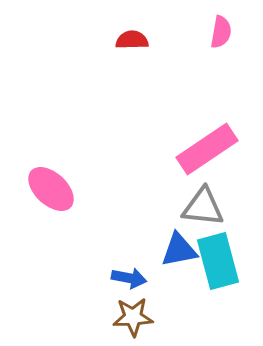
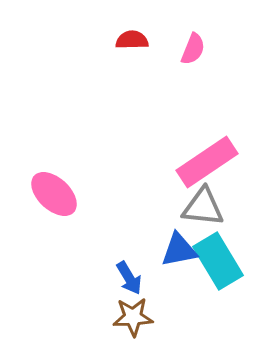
pink semicircle: moved 28 px left, 17 px down; rotated 12 degrees clockwise
pink rectangle: moved 13 px down
pink ellipse: moved 3 px right, 5 px down
cyan rectangle: rotated 16 degrees counterclockwise
blue arrow: rotated 48 degrees clockwise
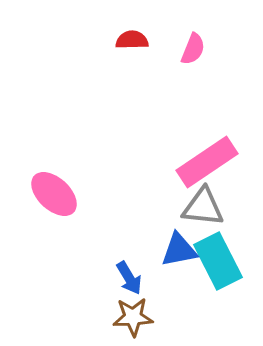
cyan rectangle: rotated 4 degrees clockwise
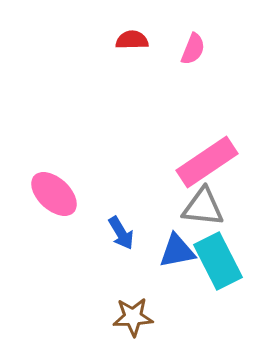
blue triangle: moved 2 px left, 1 px down
blue arrow: moved 8 px left, 45 px up
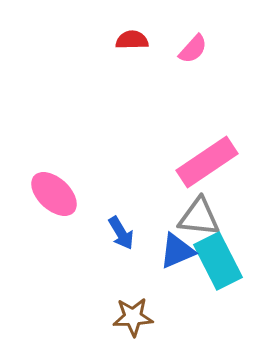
pink semicircle: rotated 20 degrees clockwise
gray triangle: moved 4 px left, 10 px down
blue triangle: rotated 12 degrees counterclockwise
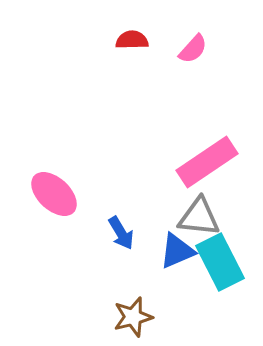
cyan rectangle: moved 2 px right, 1 px down
brown star: rotated 12 degrees counterclockwise
